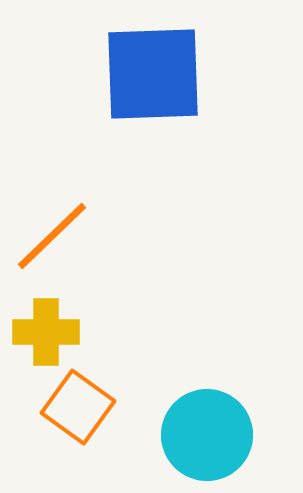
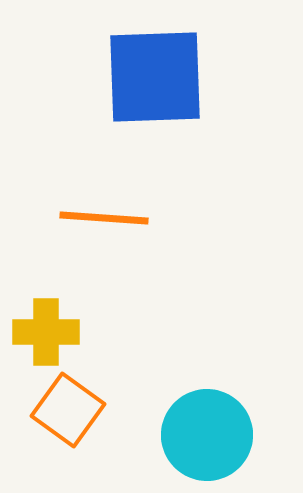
blue square: moved 2 px right, 3 px down
orange line: moved 52 px right, 18 px up; rotated 48 degrees clockwise
orange square: moved 10 px left, 3 px down
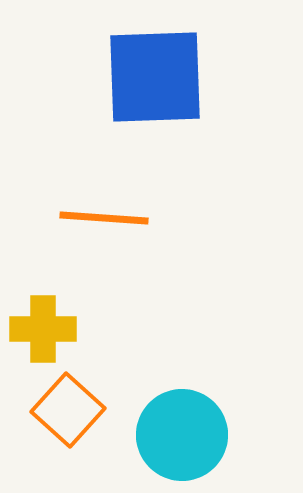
yellow cross: moved 3 px left, 3 px up
orange square: rotated 6 degrees clockwise
cyan circle: moved 25 px left
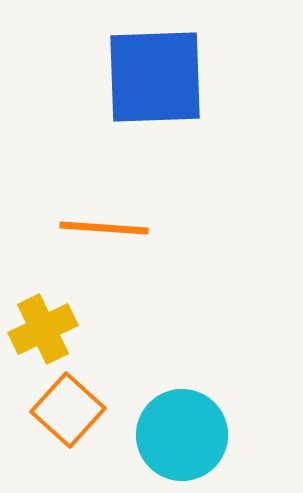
orange line: moved 10 px down
yellow cross: rotated 26 degrees counterclockwise
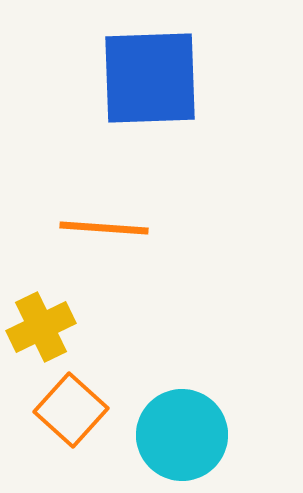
blue square: moved 5 px left, 1 px down
yellow cross: moved 2 px left, 2 px up
orange square: moved 3 px right
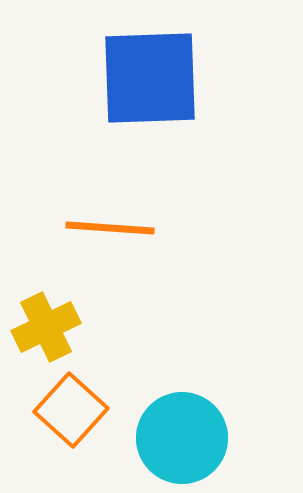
orange line: moved 6 px right
yellow cross: moved 5 px right
cyan circle: moved 3 px down
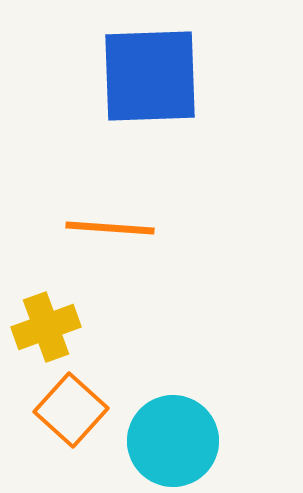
blue square: moved 2 px up
yellow cross: rotated 6 degrees clockwise
cyan circle: moved 9 px left, 3 px down
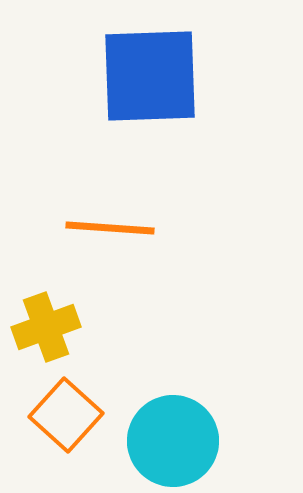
orange square: moved 5 px left, 5 px down
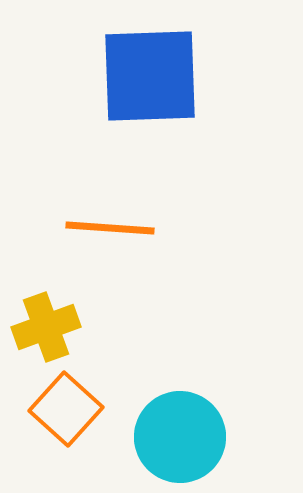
orange square: moved 6 px up
cyan circle: moved 7 px right, 4 px up
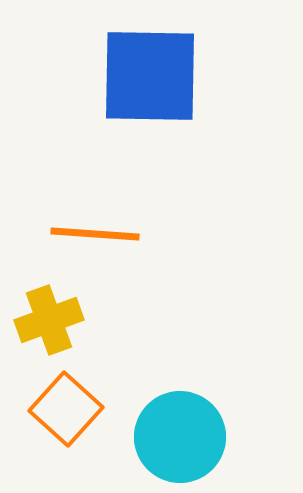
blue square: rotated 3 degrees clockwise
orange line: moved 15 px left, 6 px down
yellow cross: moved 3 px right, 7 px up
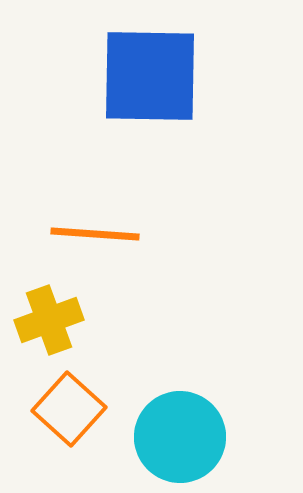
orange square: moved 3 px right
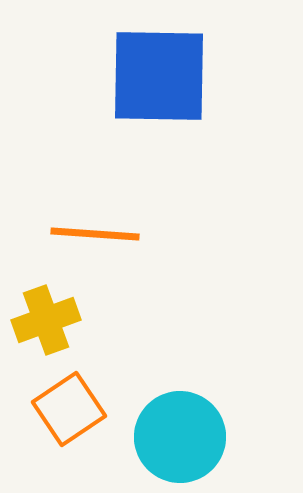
blue square: moved 9 px right
yellow cross: moved 3 px left
orange square: rotated 14 degrees clockwise
